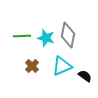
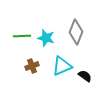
gray diamond: moved 8 px right, 3 px up; rotated 10 degrees clockwise
brown cross: rotated 24 degrees clockwise
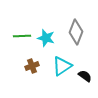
cyan triangle: rotated 10 degrees counterclockwise
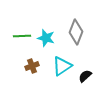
black semicircle: rotated 80 degrees counterclockwise
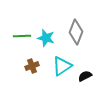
black semicircle: rotated 16 degrees clockwise
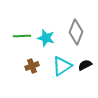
black semicircle: moved 11 px up
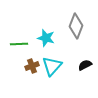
gray diamond: moved 6 px up
green line: moved 3 px left, 8 px down
cyan triangle: moved 10 px left; rotated 15 degrees counterclockwise
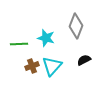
black semicircle: moved 1 px left, 5 px up
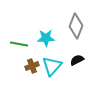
cyan star: rotated 18 degrees counterclockwise
green line: rotated 12 degrees clockwise
black semicircle: moved 7 px left
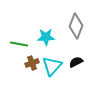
cyan star: moved 1 px up
black semicircle: moved 1 px left, 2 px down
brown cross: moved 3 px up
